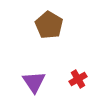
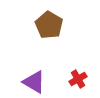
purple triangle: rotated 25 degrees counterclockwise
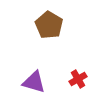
purple triangle: rotated 15 degrees counterclockwise
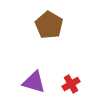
red cross: moved 7 px left, 5 px down
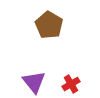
purple triangle: rotated 35 degrees clockwise
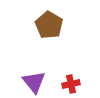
red cross: rotated 18 degrees clockwise
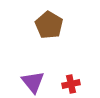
purple triangle: moved 1 px left
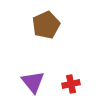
brown pentagon: moved 3 px left; rotated 16 degrees clockwise
